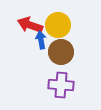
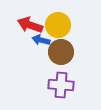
blue arrow: rotated 66 degrees counterclockwise
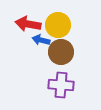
red arrow: moved 2 px left, 1 px up; rotated 10 degrees counterclockwise
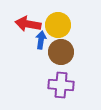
blue arrow: rotated 84 degrees clockwise
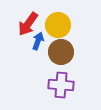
red arrow: rotated 65 degrees counterclockwise
blue arrow: moved 3 px left, 1 px down; rotated 12 degrees clockwise
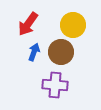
yellow circle: moved 15 px right
blue arrow: moved 4 px left, 11 px down
purple cross: moved 6 px left
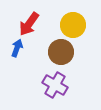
red arrow: moved 1 px right
blue arrow: moved 17 px left, 4 px up
purple cross: rotated 25 degrees clockwise
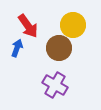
red arrow: moved 1 px left, 2 px down; rotated 70 degrees counterclockwise
brown circle: moved 2 px left, 4 px up
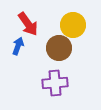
red arrow: moved 2 px up
blue arrow: moved 1 px right, 2 px up
purple cross: moved 2 px up; rotated 35 degrees counterclockwise
